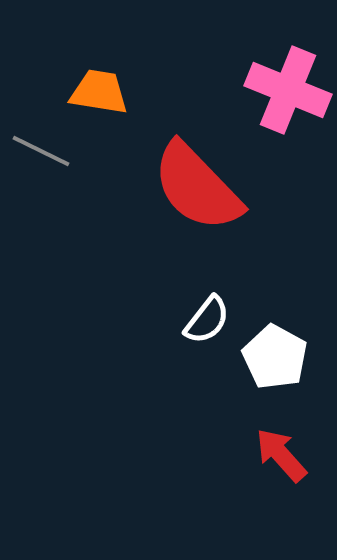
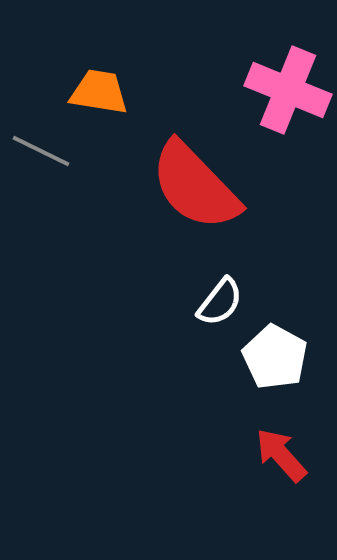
red semicircle: moved 2 px left, 1 px up
white semicircle: moved 13 px right, 18 px up
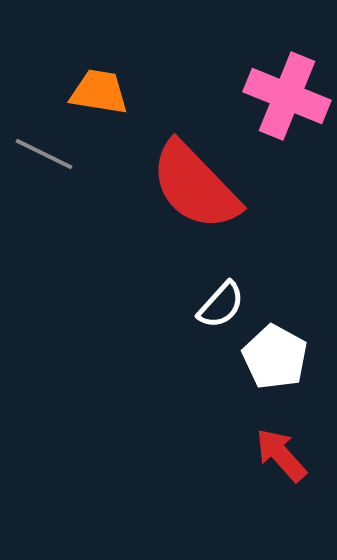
pink cross: moved 1 px left, 6 px down
gray line: moved 3 px right, 3 px down
white semicircle: moved 1 px right, 3 px down; rotated 4 degrees clockwise
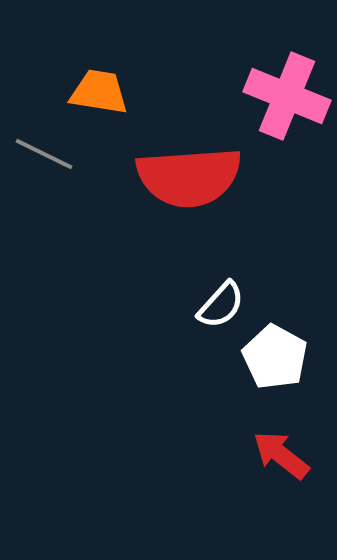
red semicircle: moved 6 px left, 9 px up; rotated 50 degrees counterclockwise
red arrow: rotated 10 degrees counterclockwise
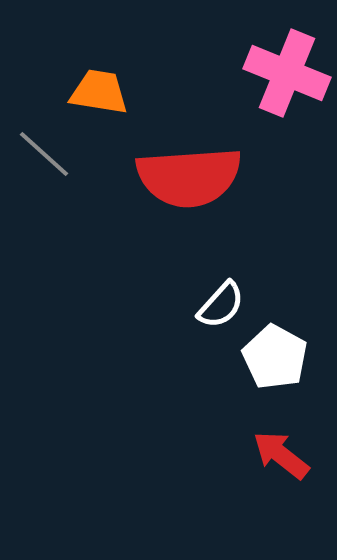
pink cross: moved 23 px up
gray line: rotated 16 degrees clockwise
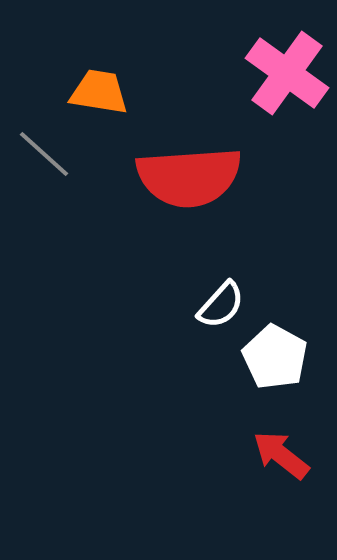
pink cross: rotated 14 degrees clockwise
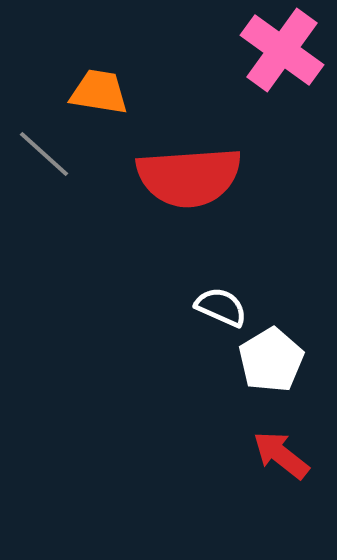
pink cross: moved 5 px left, 23 px up
white semicircle: moved 2 px down; rotated 108 degrees counterclockwise
white pentagon: moved 4 px left, 3 px down; rotated 12 degrees clockwise
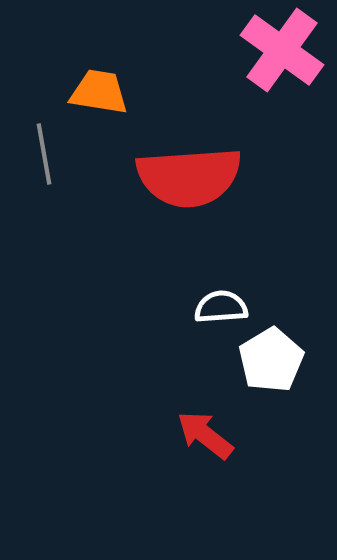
gray line: rotated 38 degrees clockwise
white semicircle: rotated 28 degrees counterclockwise
red arrow: moved 76 px left, 20 px up
